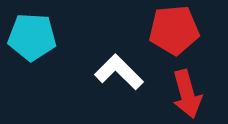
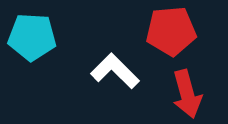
red pentagon: moved 3 px left, 1 px down
white L-shape: moved 4 px left, 1 px up
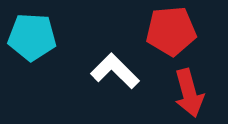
red arrow: moved 2 px right, 1 px up
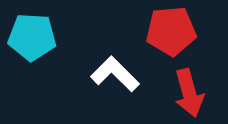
white L-shape: moved 3 px down
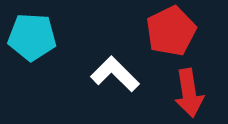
red pentagon: rotated 21 degrees counterclockwise
red arrow: rotated 6 degrees clockwise
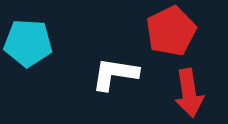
cyan pentagon: moved 4 px left, 6 px down
white L-shape: rotated 36 degrees counterclockwise
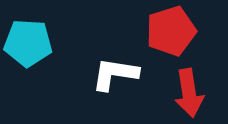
red pentagon: rotated 9 degrees clockwise
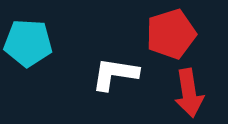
red pentagon: moved 3 px down
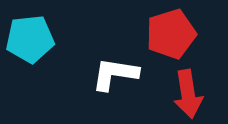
cyan pentagon: moved 2 px right, 4 px up; rotated 9 degrees counterclockwise
red arrow: moved 1 px left, 1 px down
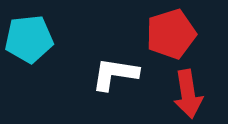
cyan pentagon: moved 1 px left
